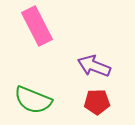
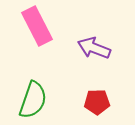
purple arrow: moved 18 px up
green semicircle: rotated 93 degrees counterclockwise
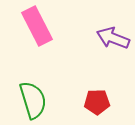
purple arrow: moved 19 px right, 10 px up
green semicircle: rotated 36 degrees counterclockwise
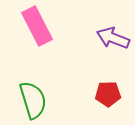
red pentagon: moved 11 px right, 8 px up
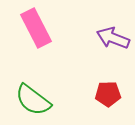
pink rectangle: moved 1 px left, 2 px down
green semicircle: rotated 144 degrees clockwise
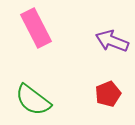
purple arrow: moved 1 px left, 3 px down
red pentagon: rotated 20 degrees counterclockwise
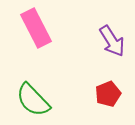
purple arrow: rotated 144 degrees counterclockwise
green semicircle: rotated 9 degrees clockwise
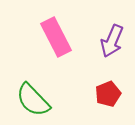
pink rectangle: moved 20 px right, 9 px down
purple arrow: rotated 56 degrees clockwise
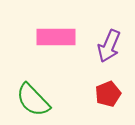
pink rectangle: rotated 63 degrees counterclockwise
purple arrow: moved 3 px left, 5 px down
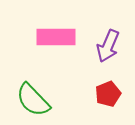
purple arrow: moved 1 px left
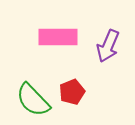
pink rectangle: moved 2 px right
red pentagon: moved 36 px left, 2 px up
